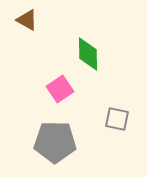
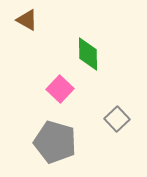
pink square: rotated 12 degrees counterclockwise
gray square: rotated 35 degrees clockwise
gray pentagon: rotated 15 degrees clockwise
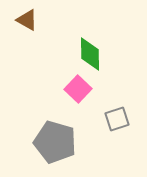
green diamond: moved 2 px right
pink square: moved 18 px right
gray square: rotated 25 degrees clockwise
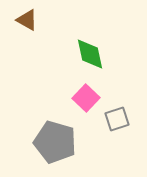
green diamond: rotated 12 degrees counterclockwise
pink square: moved 8 px right, 9 px down
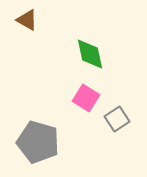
pink square: rotated 12 degrees counterclockwise
gray square: rotated 15 degrees counterclockwise
gray pentagon: moved 17 px left
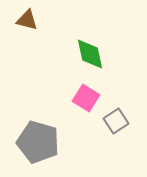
brown triangle: rotated 15 degrees counterclockwise
gray square: moved 1 px left, 2 px down
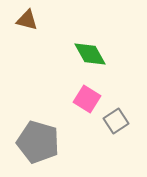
green diamond: rotated 16 degrees counterclockwise
pink square: moved 1 px right, 1 px down
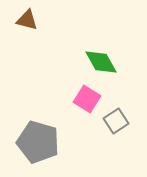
green diamond: moved 11 px right, 8 px down
